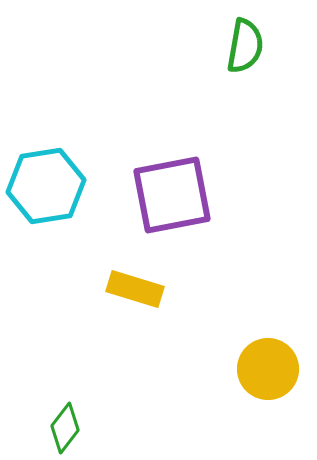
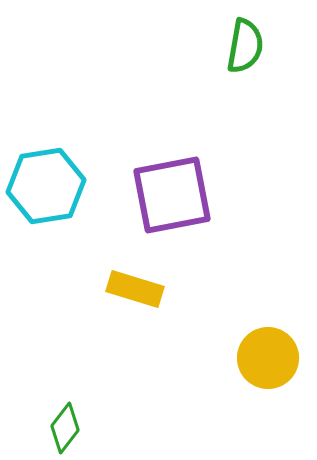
yellow circle: moved 11 px up
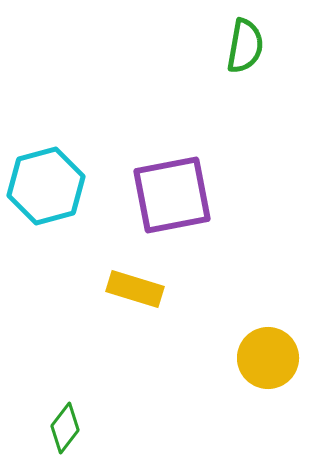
cyan hexagon: rotated 6 degrees counterclockwise
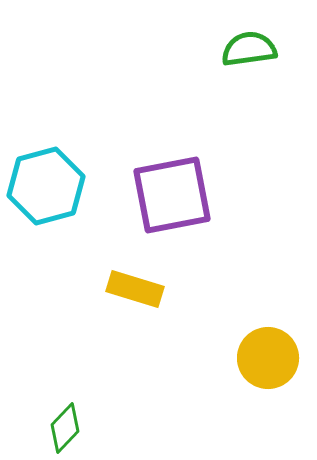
green semicircle: moved 4 px right, 3 px down; rotated 108 degrees counterclockwise
green diamond: rotated 6 degrees clockwise
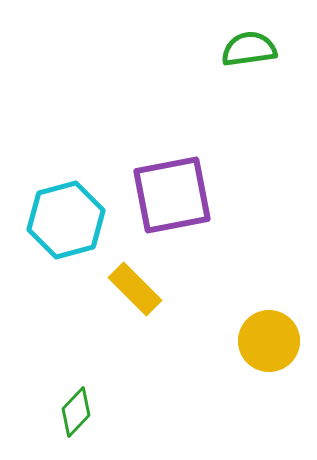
cyan hexagon: moved 20 px right, 34 px down
yellow rectangle: rotated 28 degrees clockwise
yellow circle: moved 1 px right, 17 px up
green diamond: moved 11 px right, 16 px up
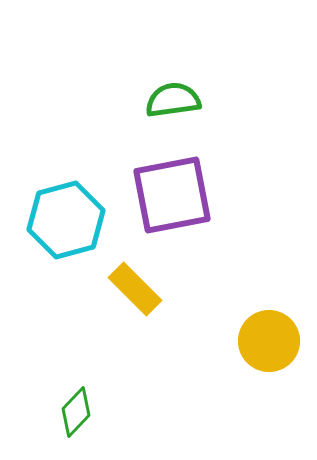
green semicircle: moved 76 px left, 51 px down
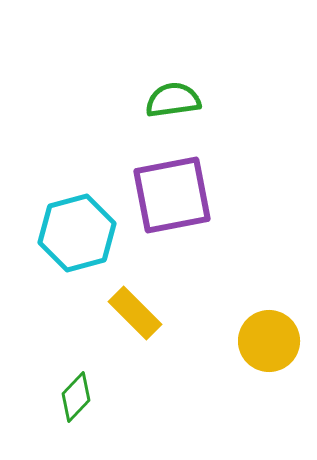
cyan hexagon: moved 11 px right, 13 px down
yellow rectangle: moved 24 px down
green diamond: moved 15 px up
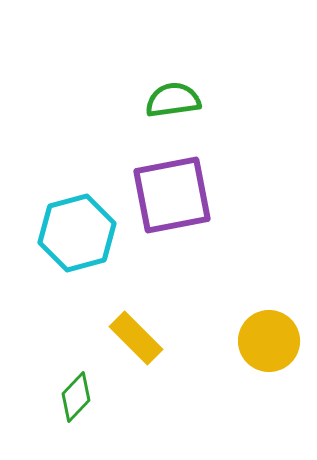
yellow rectangle: moved 1 px right, 25 px down
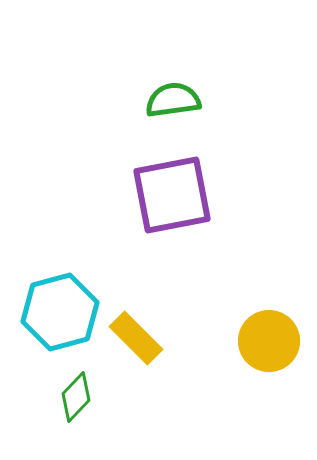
cyan hexagon: moved 17 px left, 79 px down
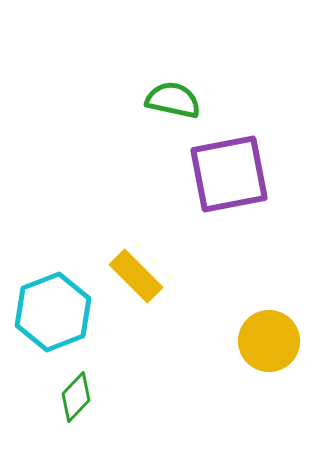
green semicircle: rotated 20 degrees clockwise
purple square: moved 57 px right, 21 px up
cyan hexagon: moved 7 px left; rotated 6 degrees counterclockwise
yellow rectangle: moved 62 px up
